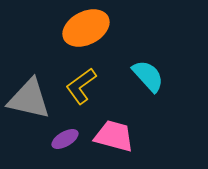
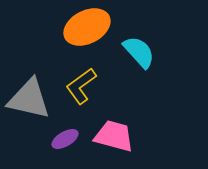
orange ellipse: moved 1 px right, 1 px up
cyan semicircle: moved 9 px left, 24 px up
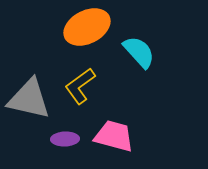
yellow L-shape: moved 1 px left
purple ellipse: rotated 28 degrees clockwise
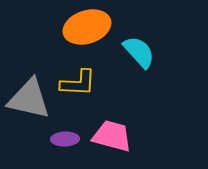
orange ellipse: rotated 9 degrees clockwise
yellow L-shape: moved 2 px left, 3 px up; rotated 141 degrees counterclockwise
pink trapezoid: moved 2 px left
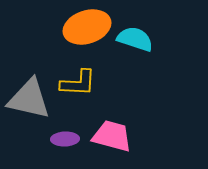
cyan semicircle: moved 4 px left, 13 px up; rotated 30 degrees counterclockwise
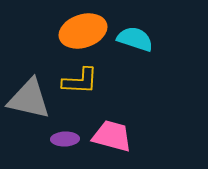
orange ellipse: moved 4 px left, 4 px down
yellow L-shape: moved 2 px right, 2 px up
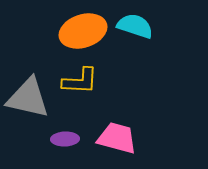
cyan semicircle: moved 13 px up
gray triangle: moved 1 px left, 1 px up
pink trapezoid: moved 5 px right, 2 px down
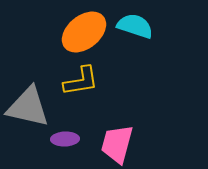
orange ellipse: moved 1 px right, 1 px down; rotated 21 degrees counterclockwise
yellow L-shape: moved 1 px right; rotated 12 degrees counterclockwise
gray triangle: moved 9 px down
pink trapezoid: moved 6 px down; rotated 90 degrees counterclockwise
